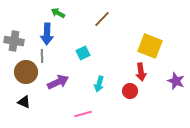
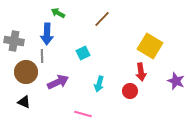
yellow square: rotated 10 degrees clockwise
pink line: rotated 30 degrees clockwise
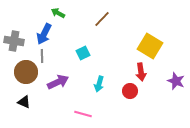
blue arrow: moved 3 px left; rotated 25 degrees clockwise
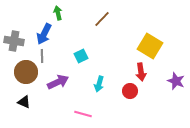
green arrow: rotated 48 degrees clockwise
cyan square: moved 2 px left, 3 px down
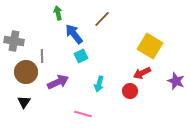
blue arrow: moved 30 px right; rotated 115 degrees clockwise
red arrow: moved 1 px right, 1 px down; rotated 72 degrees clockwise
black triangle: rotated 40 degrees clockwise
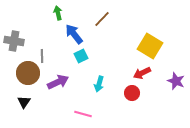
brown circle: moved 2 px right, 1 px down
red circle: moved 2 px right, 2 px down
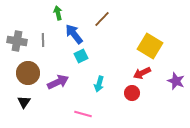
gray cross: moved 3 px right
gray line: moved 1 px right, 16 px up
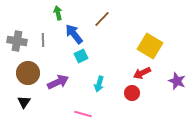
purple star: moved 1 px right
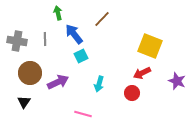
gray line: moved 2 px right, 1 px up
yellow square: rotated 10 degrees counterclockwise
brown circle: moved 2 px right
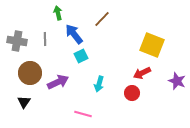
yellow square: moved 2 px right, 1 px up
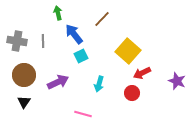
gray line: moved 2 px left, 2 px down
yellow square: moved 24 px left, 6 px down; rotated 20 degrees clockwise
brown circle: moved 6 px left, 2 px down
